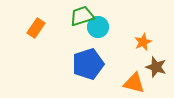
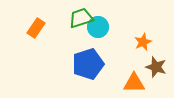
green trapezoid: moved 1 px left, 2 px down
orange triangle: rotated 15 degrees counterclockwise
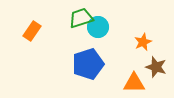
orange rectangle: moved 4 px left, 3 px down
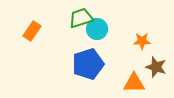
cyan circle: moved 1 px left, 2 px down
orange star: moved 1 px left, 1 px up; rotated 24 degrees clockwise
